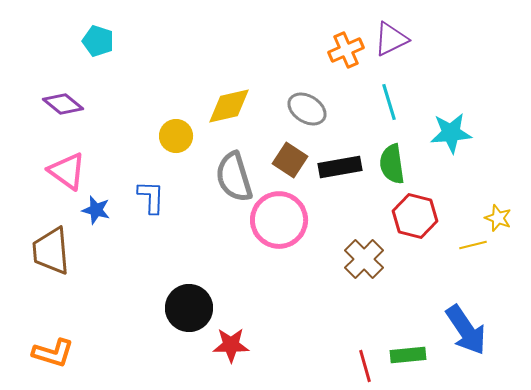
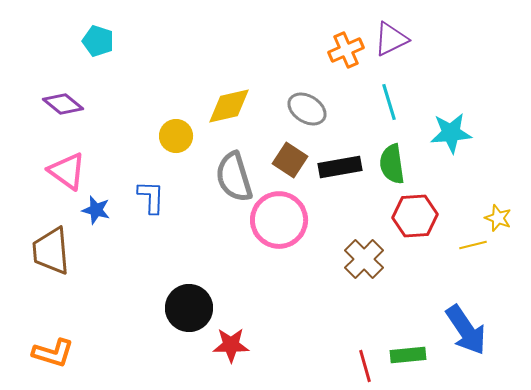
red hexagon: rotated 18 degrees counterclockwise
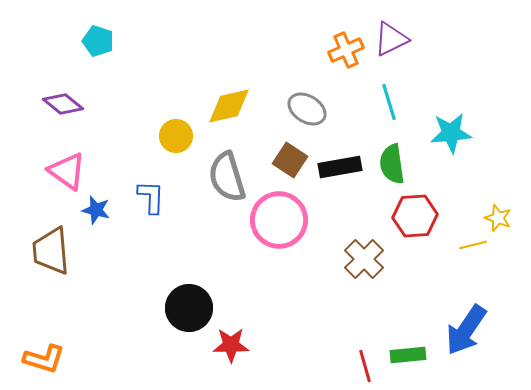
gray semicircle: moved 7 px left
blue arrow: rotated 68 degrees clockwise
orange L-shape: moved 9 px left, 6 px down
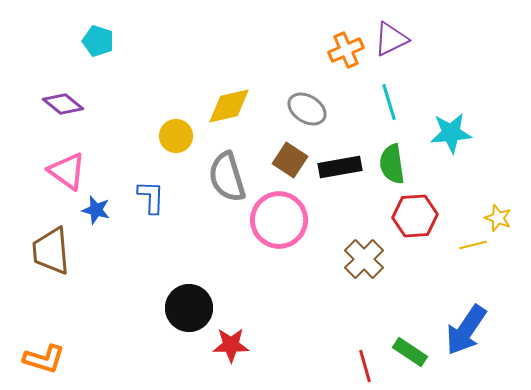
green rectangle: moved 2 px right, 3 px up; rotated 40 degrees clockwise
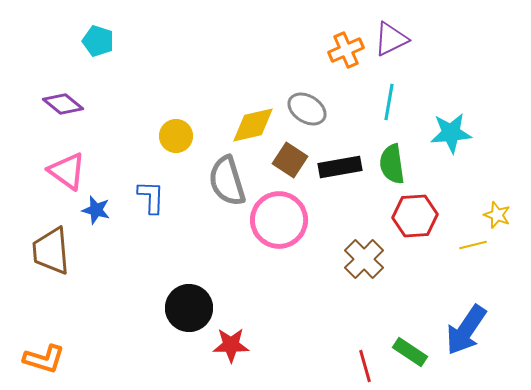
cyan line: rotated 27 degrees clockwise
yellow diamond: moved 24 px right, 19 px down
gray semicircle: moved 4 px down
yellow star: moved 1 px left, 3 px up
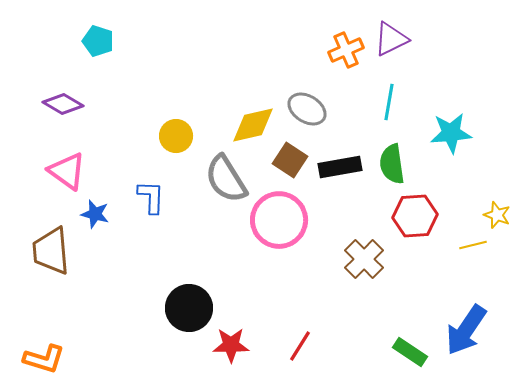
purple diamond: rotated 9 degrees counterclockwise
gray semicircle: moved 1 px left, 2 px up; rotated 15 degrees counterclockwise
blue star: moved 1 px left, 4 px down
red line: moved 65 px left, 20 px up; rotated 48 degrees clockwise
